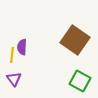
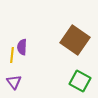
purple triangle: moved 3 px down
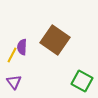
brown square: moved 20 px left
yellow line: rotated 21 degrees clockwise
green square: moved 2 px right
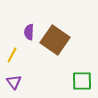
purple semicircle: moved 7 px right, 15 px up
green square: rotated 30 degrees counterclockwise
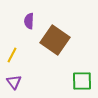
purple semicircle: moved 11 px up
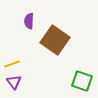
yellow line: moved 9 px down; rotated 42 degrees clockwise
green square: rotated 20 degrees clockwise
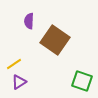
yellow line: moved 2 px right; rotated 14 degrees counterclockwise
purple triangle: moved 5 px right; rotated 35 degrees clockwise
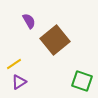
purple semicircle: rotated 147 degrees clockwise
brown square: rotated 16 degrees clockwise
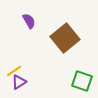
brown square: moved 10 px right, 2 px up
yellow line: moved 7 px down
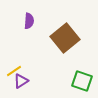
purple semicircle: rotated 35 degrees clockwise
purple triangle: moved 2 px right, 1 px up
